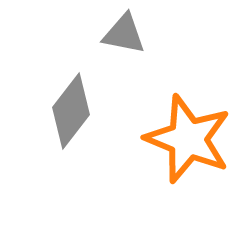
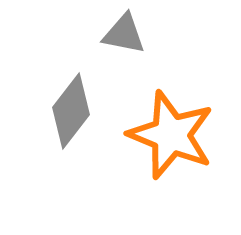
orange star: moved 17 px left, 4 px up
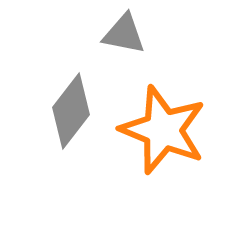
orange star: moved 8 px left, 5 px up
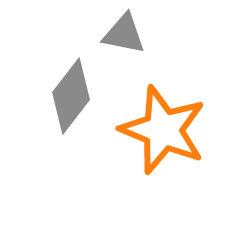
gray diamond: moved 15 px up
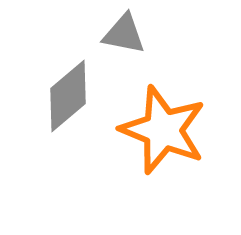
gray diamond: moved 3 px left; rotated 12 degrees clockwise
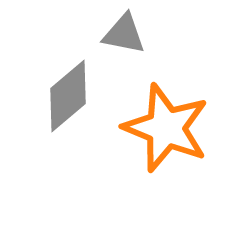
orange star: moved 3 px right, 2 px up
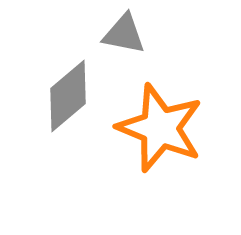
orange star: moved 6 px left
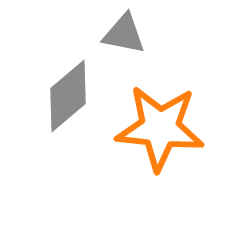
orange star: rotated 16 degrees counterclockwise
